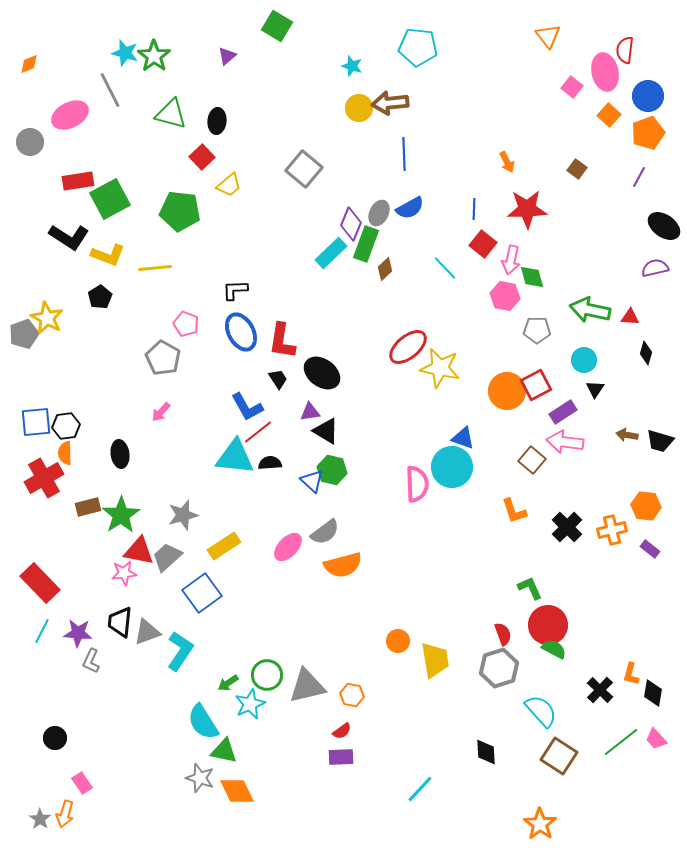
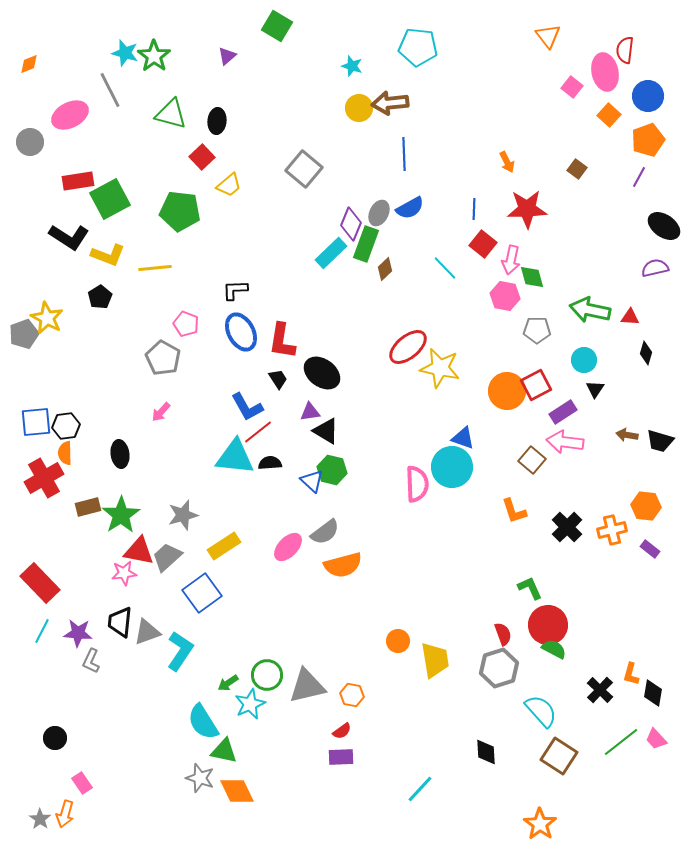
orange pentagon at (648, 133): moved 7 px down
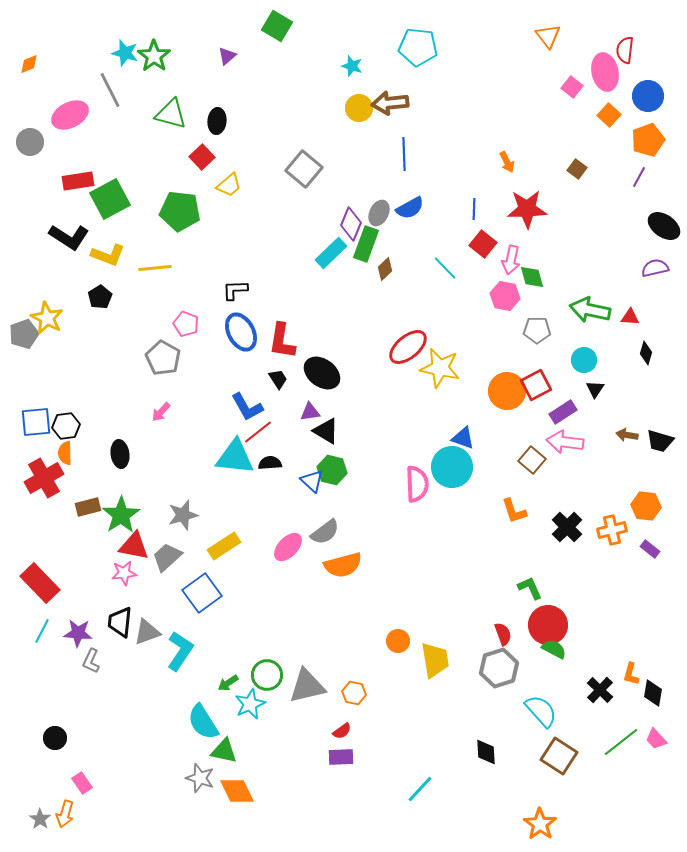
red triangle at (139, 551): moved 5 px left, 5 px up
orange hexagon at (352, 695): moved 2 px right, 2 px up
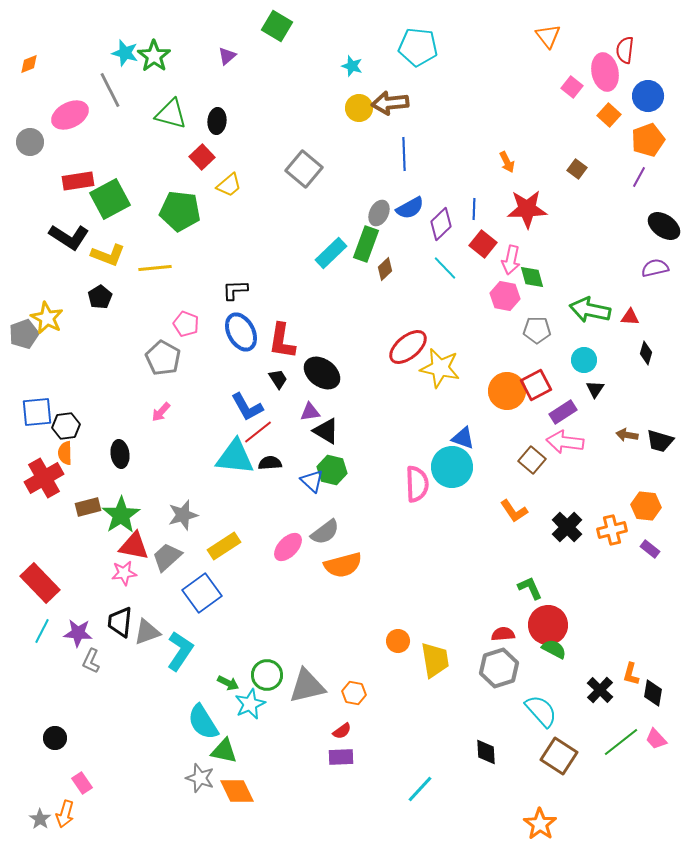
purple diamond at (351, 224): moved 90 px right; rotated 24 degrees clockwise
blue square at (36, 422): moved 1 px right, 10 px up
orange L-shape at (514, 511): rotated 16 degrees counterclockwise
red semicircle at (503, 634): rotated 75 degrees counterclockwise
green arrow at (228, 683): rotated 120 degrees counterclockwise
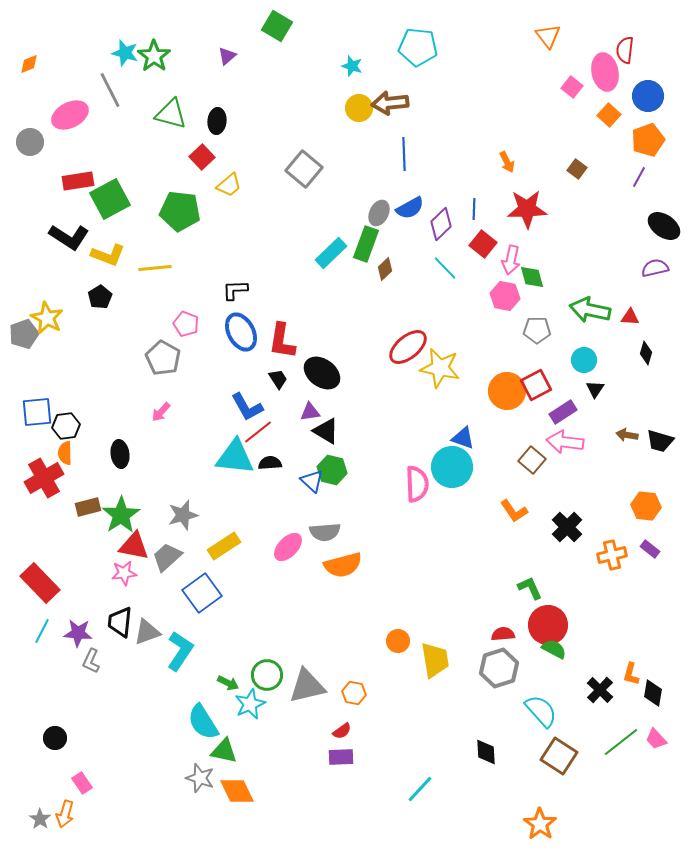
orange cross at (612, 530): moved 25 px down
gray semicircle at (325, 532): rotated 32 degrees clockwise
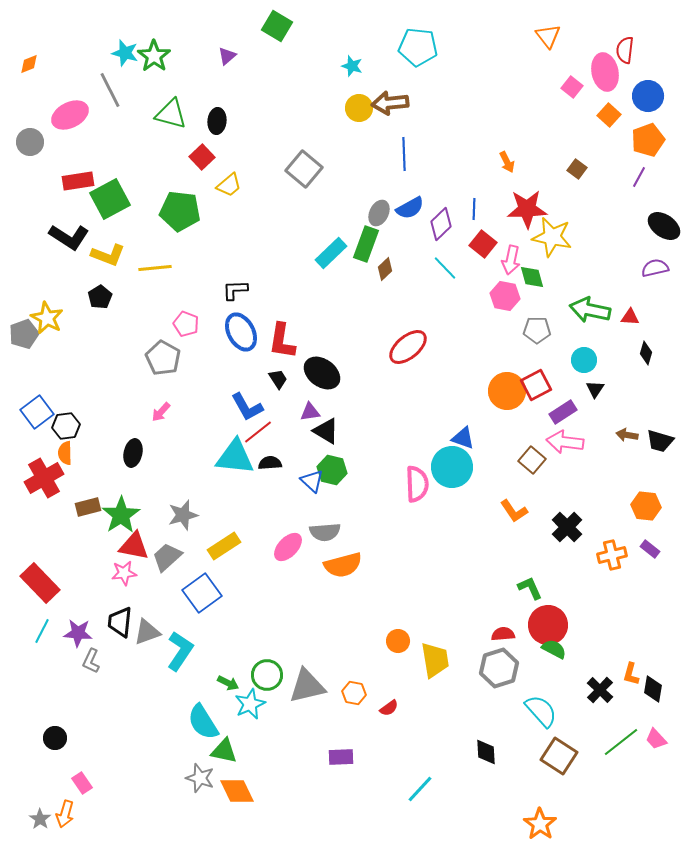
yellow star at (440, 368): moved 112 px right, 131 px up
blue square at (37, 412): rotated 32 degrees counterclockwise
black ellipse at (120, 454): moved 13 px right, 1 px up; rotated 20 degrees clockwise
black diamond at (653, 693): moved 4 px up
red semicircle at (342, 731): moved 47 px right, 23 px up
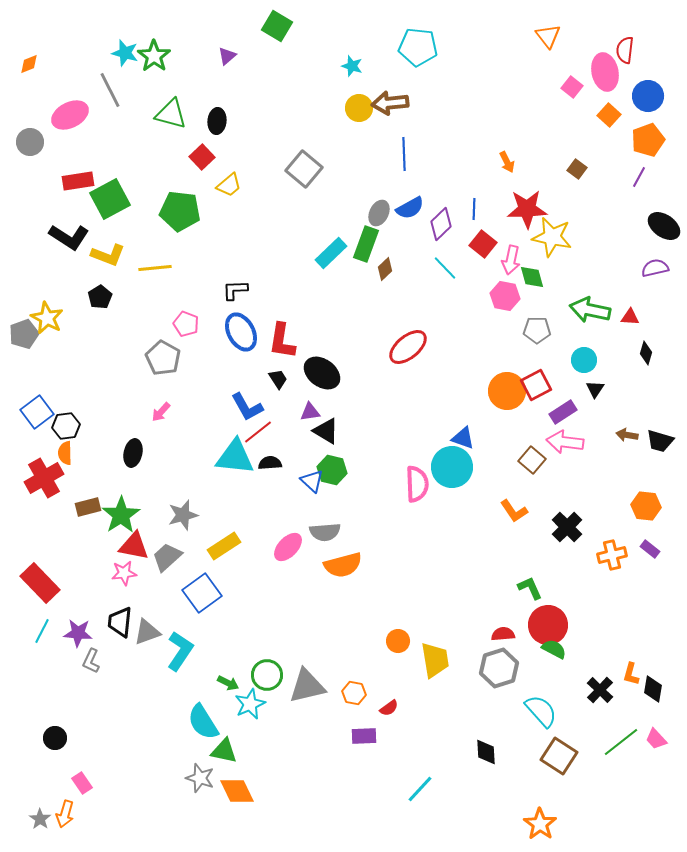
purple rectangle at (341, 757): moved 23 px right, 21 px up
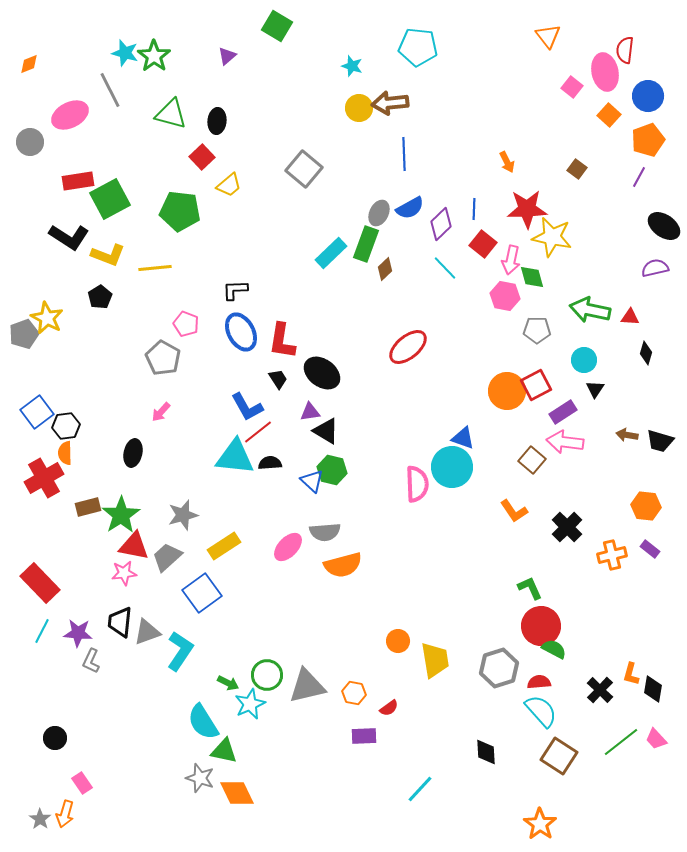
red circle at (548, 625): moved 7 px left, 1 px down
red semicircle at (503, 634): moved 36 px right, 48 px down
orange diamond at (237, 791): moved 2 px down
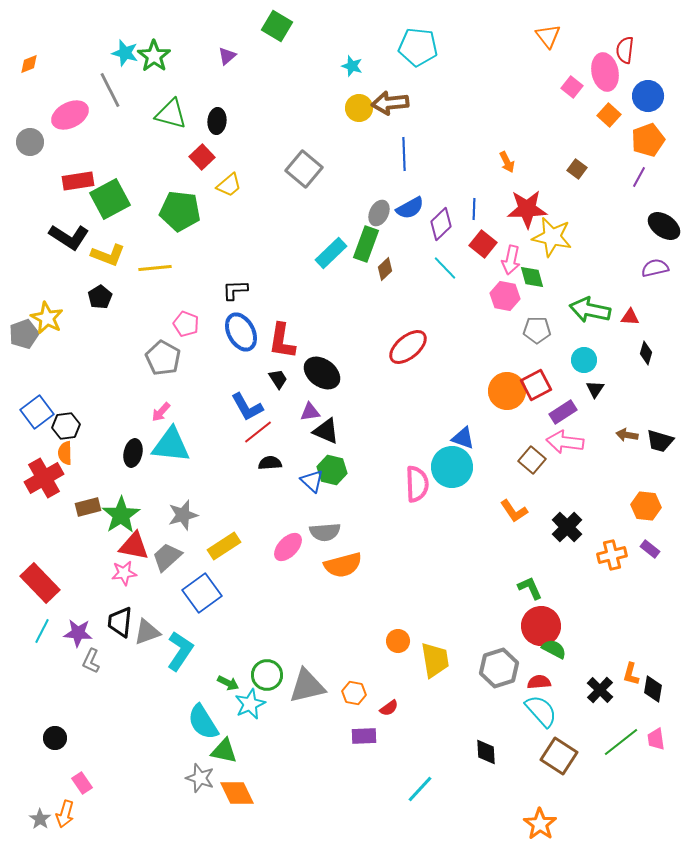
black triangle at (326, 431): rotated 8 degrees counterclockwise
cyan triangle at (235, 457): moved 64 px left, 12 px up
pink trapezoid at (656, 739): rotated 35 degrees clockwise
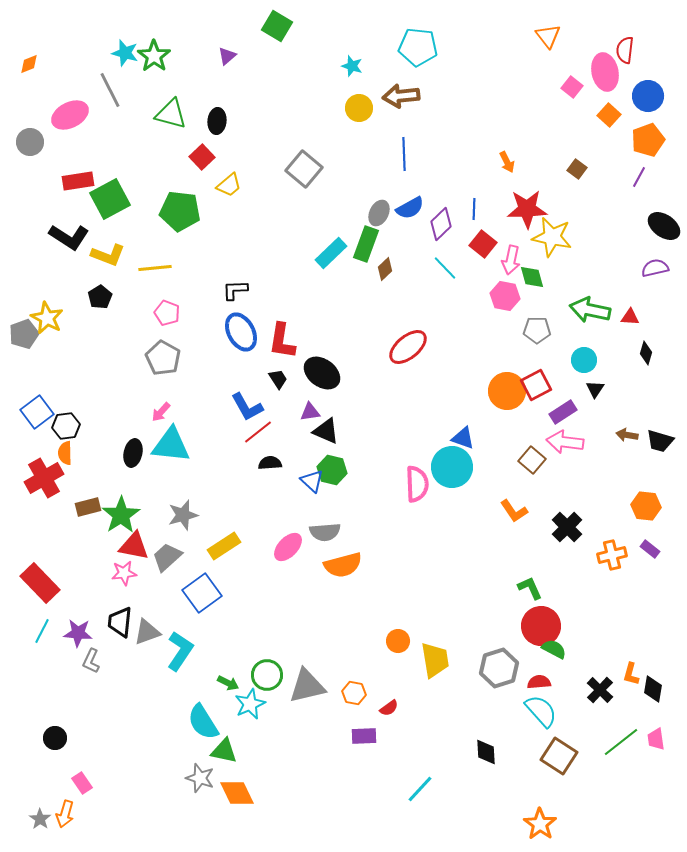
brown arrow at (390, 103): moved 11 px right, 7 px up
pink pentagon at (186, 324): moved 19 px left, 11 px up
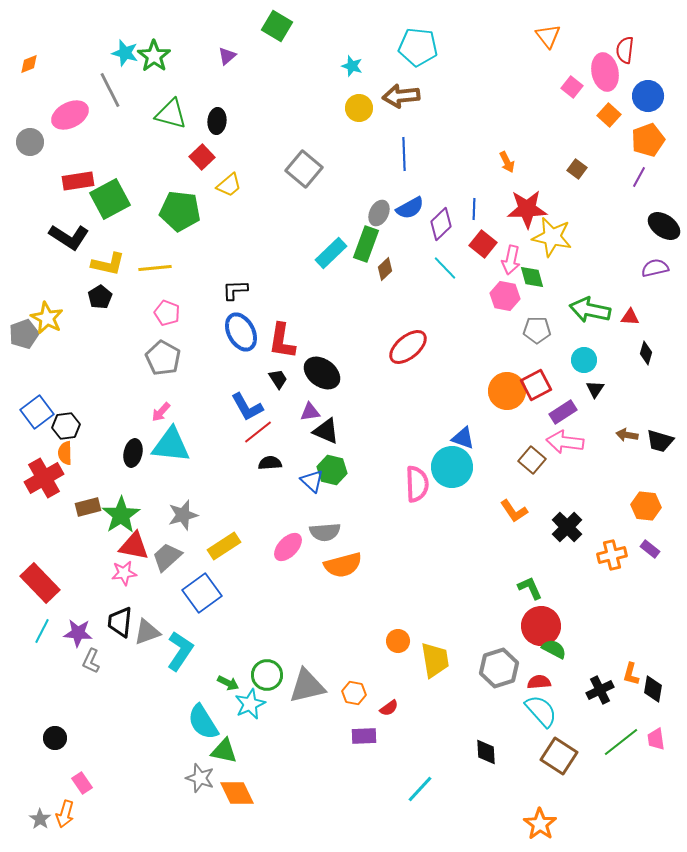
yellow L-shape at (108, 255): moved 9 px down; rotated 8 degrees counterclockwise
black cross at (600, 690): rotated 20 degrees clockwise
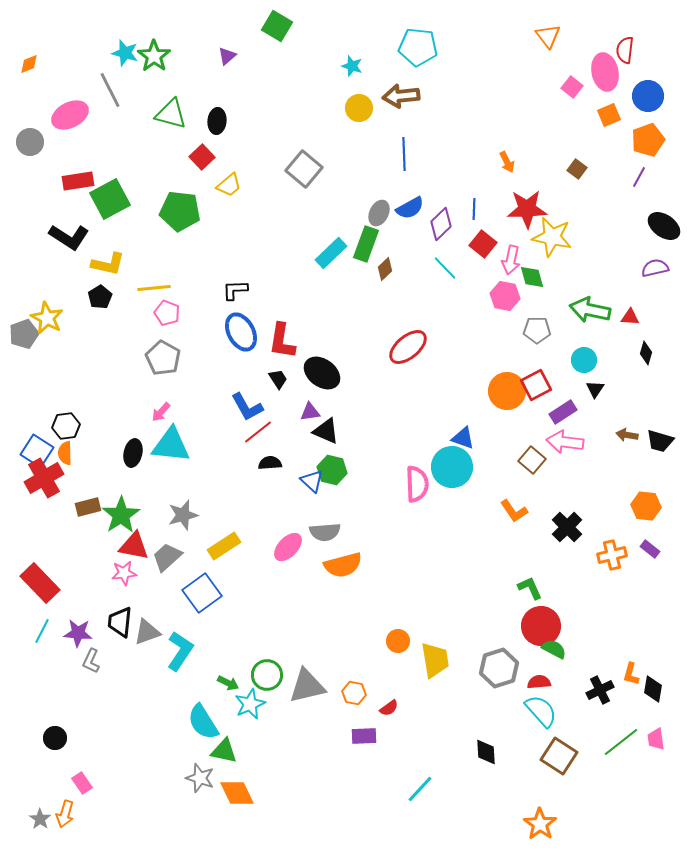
orange square at (609, 115): rotated 25 degrees clockwise
yellow line at (155, 268): moved 1 px left, 20 px down
blue square at (37, 412): moved 39 px down; rotated 20 degrees counterclockwise
